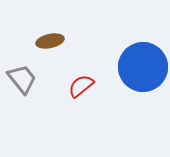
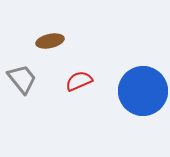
blue circle: moved 24 px down
red semicircle: moved 2 px left, 5 px up; rotated 16 degrees clockwise
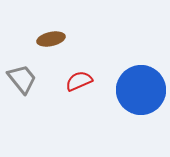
brown ellipse: moved 1 px right, 2 px up
blue circle: moved 2 px left, 1 px up
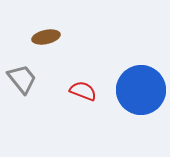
brown ellipse: moved 5 px left, 2 px up
red semicircle: moved 4 px right, 10 px down; rotated 44 degrees clockwise
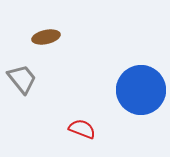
red semicircle: moved 1 px left, 38 px down
